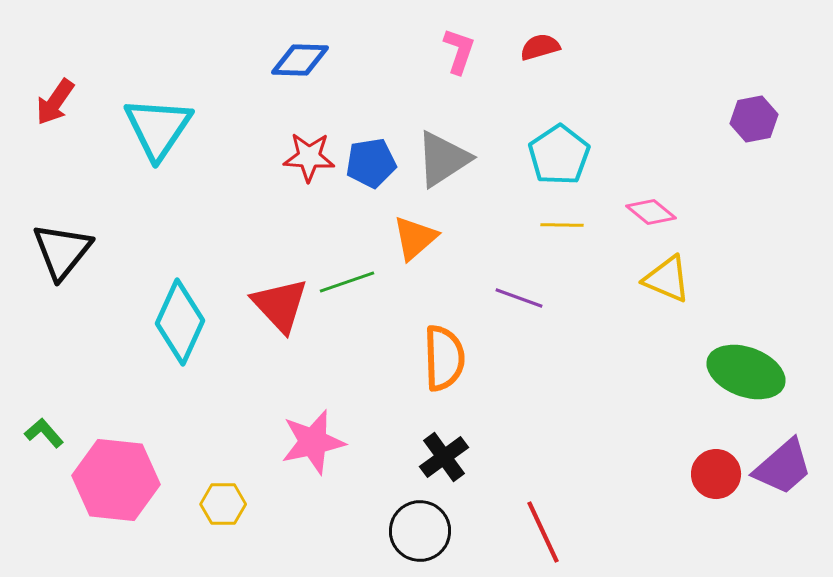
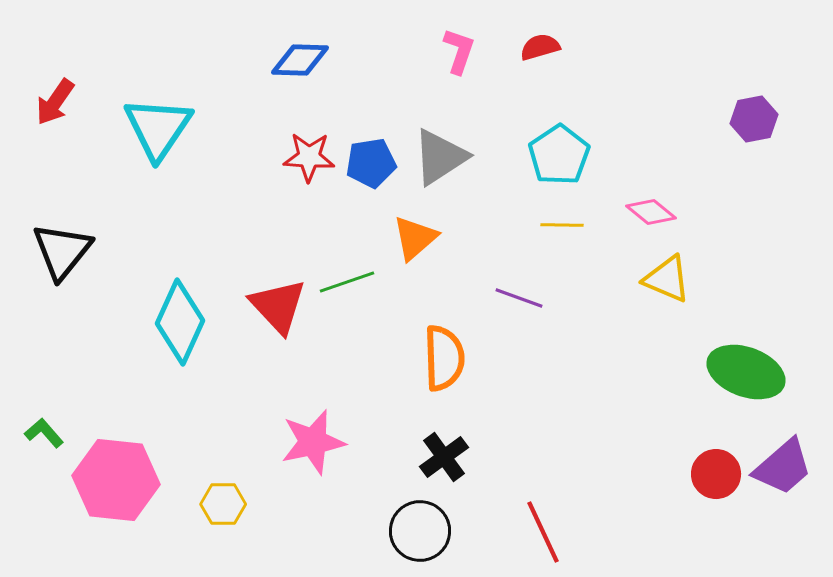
gray triangle: moved 3 px left, 2 px up
red triangle: moved 2 px left, 1 px down
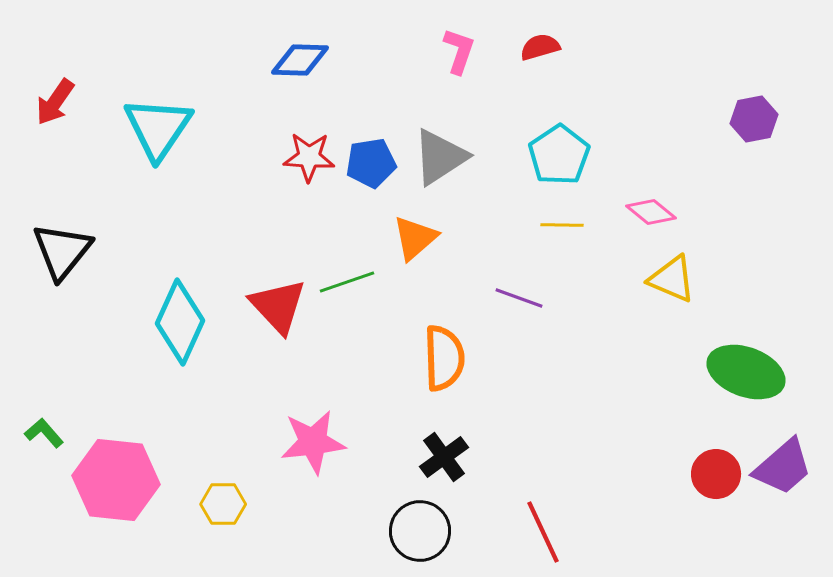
yellow triangle: moved 5 px right
pink star: rotated 6 degrees clockwise
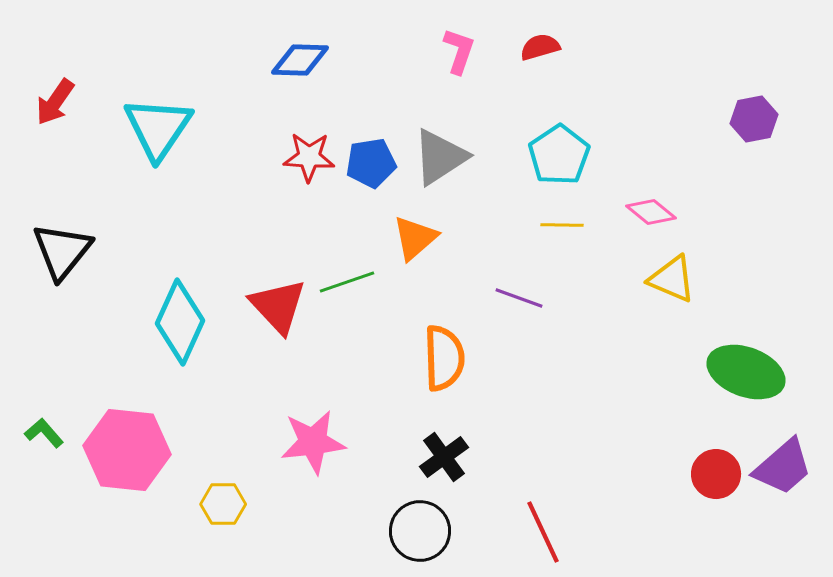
pink hexagon: moved 11 px right, 30 px up
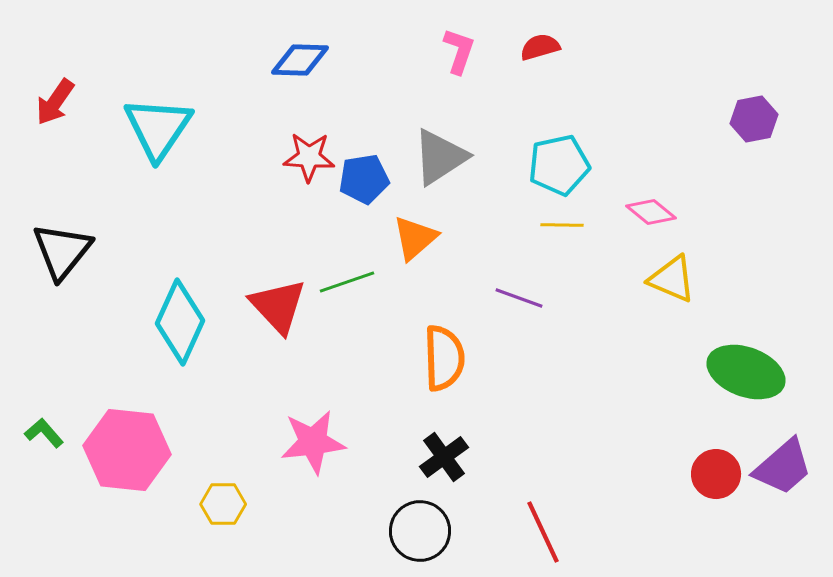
cyan pentagon: moved 10 px down; rotated 22 degrees clockwise
blue pentagon: moved 7 px left, 16 px down
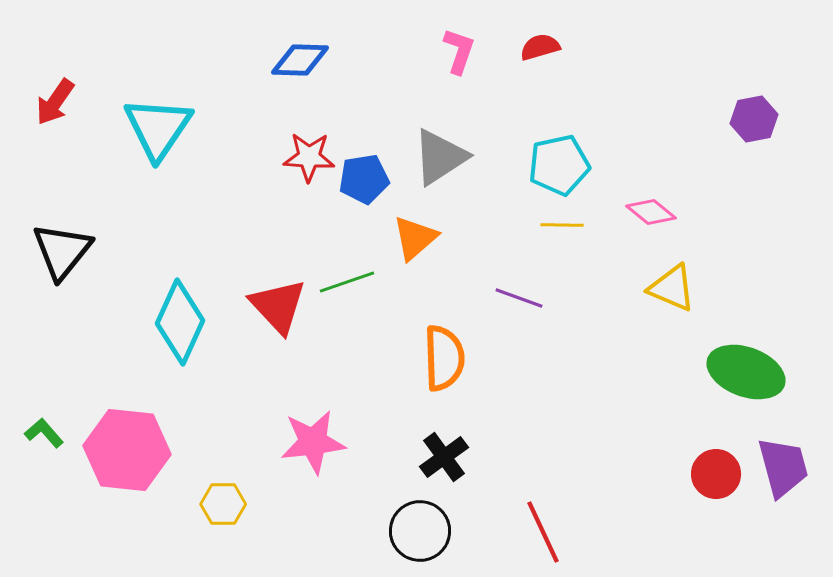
yellow triangle: moved 9 px down
purple trapezoid: rotated 64 degrees counterclockwise
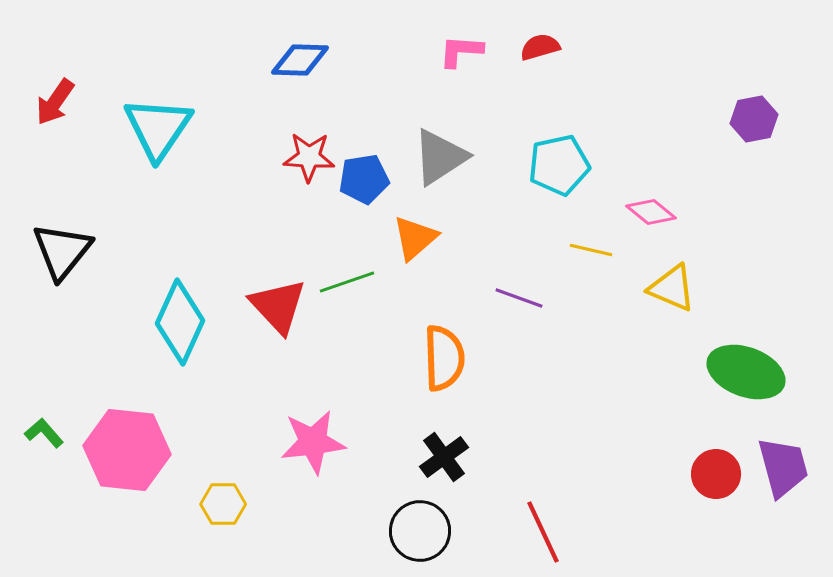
pink L-shape: moved 2 px right; rotated 105 degrees counterclockwise
yellow line: moved 29 px right, 25 px down; rotated 12 degrees clockwise
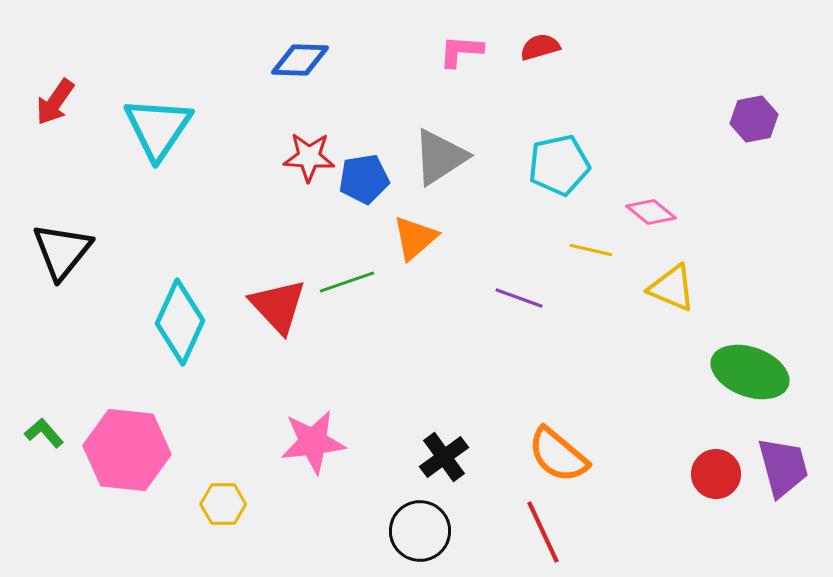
orange semicircle: moved 114 px right, 97 px down; rotated 132 degrees clockwise
green ellipse: moved 4 px right
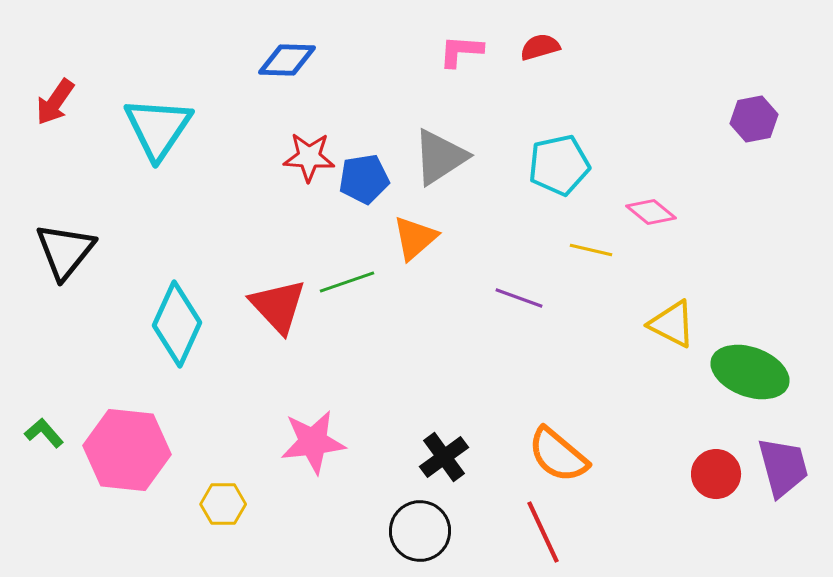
blue diamond: moved 13 px left
black triangle: moved 3 px right
yellow triangle: moved 36 px down; rotated 4 degrees clockwise
cyan diamond: moved 3 px left, 2 px down
